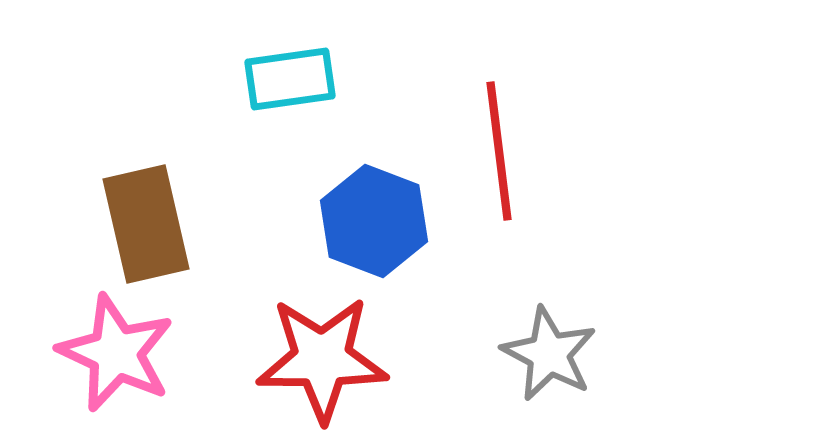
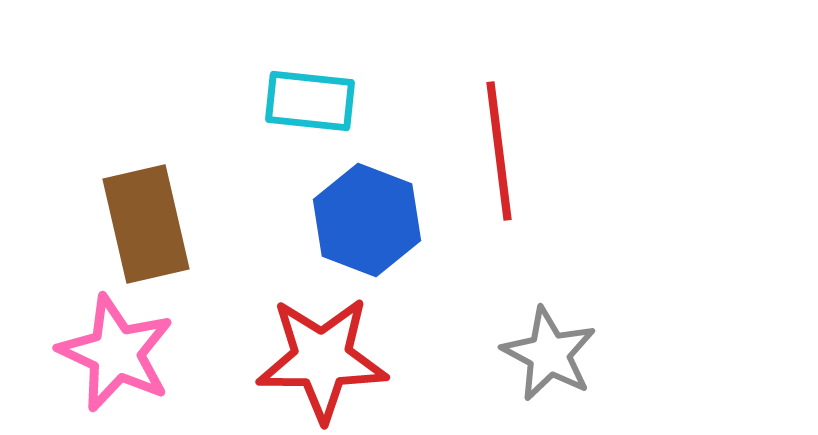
cyan rectangle: moved 20 px right, 22 px down; rotated 14 degrees clockwise
blue hexagon: moved 7 px left, 1 px up
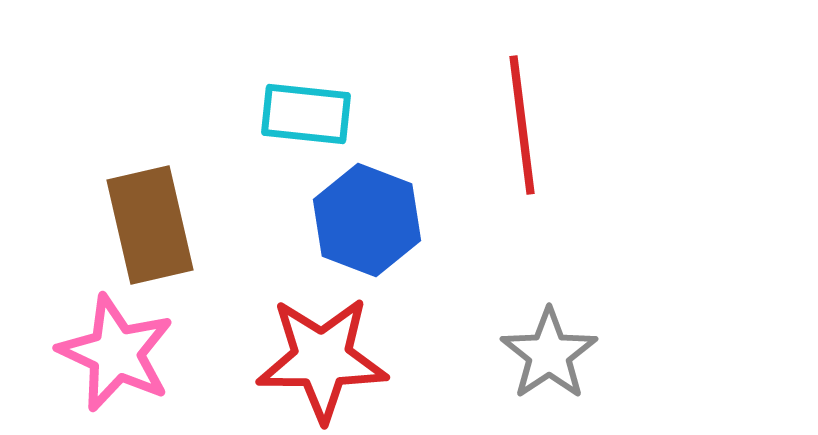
cyan rectangle: moved 4 px left, 13 px down
red line: moved 23 px right, 26 px up
brown rectangle: moved 4 px right, 1 px down
gray star: rotated 10 degrees clockwise
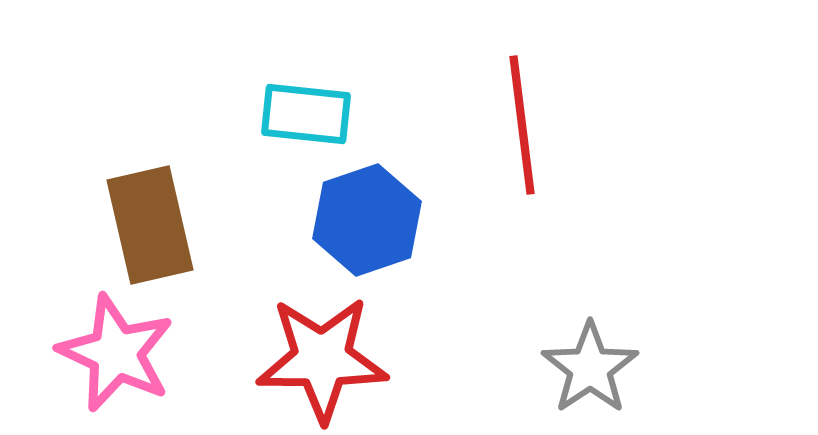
blue hexagon: rotated 20 degrees clockwise
gray star: moved 41 px right, 14 px down
